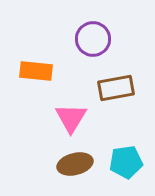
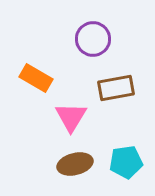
orange rectangle: moved 7 px down; rotated 24 degrees clockwise
pink triangle: moved 1 px up
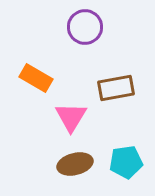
purple circle: moved 8 px left, 12 px up
